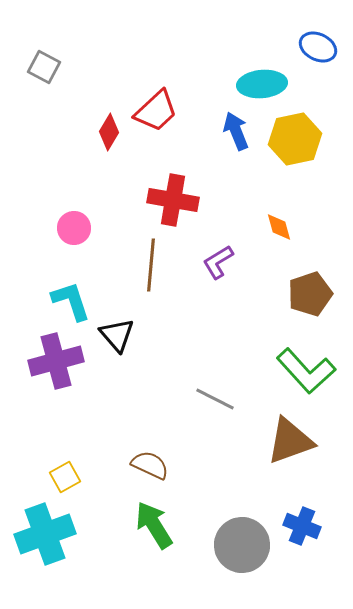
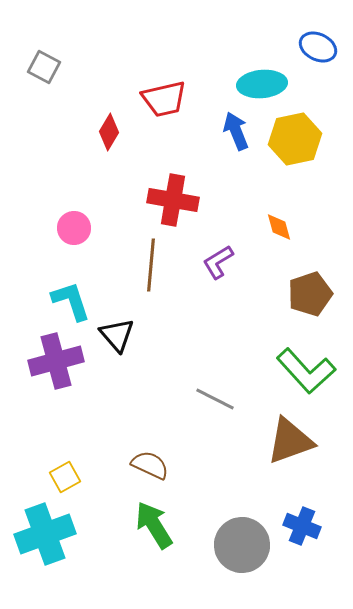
red trapezoid: moved 8 px right, 12 px up; rotated 30 degrees clockwise
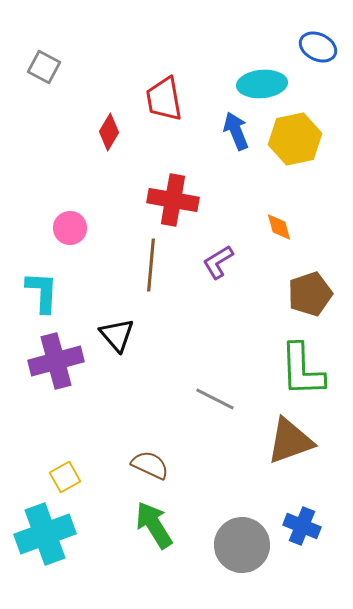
red trapezoid: rotated 93 degrees clockwise
pink circle: moved 4 px left
cyan L-shape: moved 29 px left, 9 px up; rotated 21 degrees clockwise
green L-shape: moved 4 px left, 1 px up; rotated 40 degrees clockwise
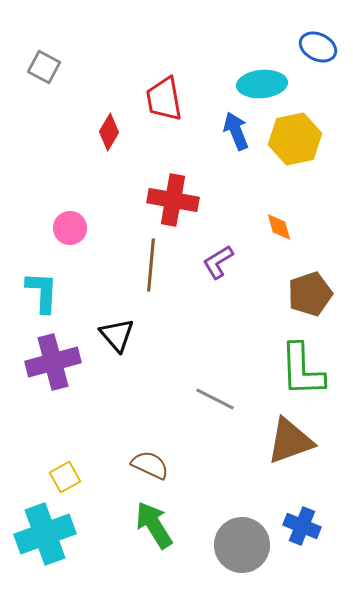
purple cross: moved 3 px left, 1 px down
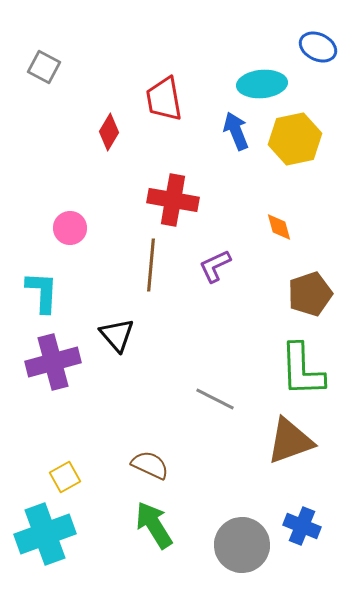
purple L-shape: moved 3 px left, 4 px down; rotated 6 degrees clockwise
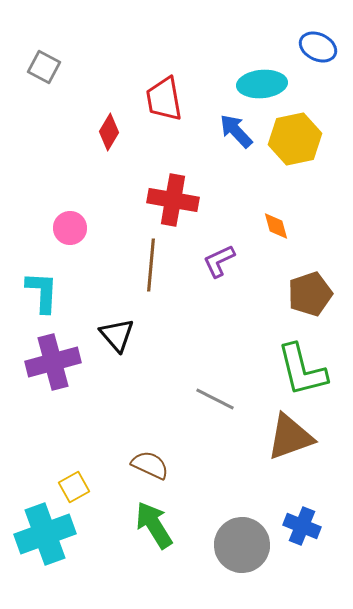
blue arrow: rotated 21 degrees counterclockwise
orange diamond: moved 3 px left, 1 px up
purple L-shape: moved 4 px right, 5 px up
green L-shape: rotated 12 degrees counterclockwise
brown triangle: moved 4 px up
yellow square: moved 9 px right, 10 px down
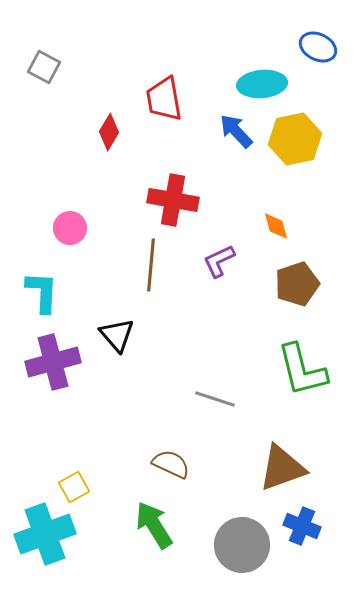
brown pentagon: moved 13 px left, 10 px up
gray line: rotated 9 degrees counterclockwise
brown triangle: moved 8 px left, 31 px down
brown semicircle: moved 21 px right, 1 px up
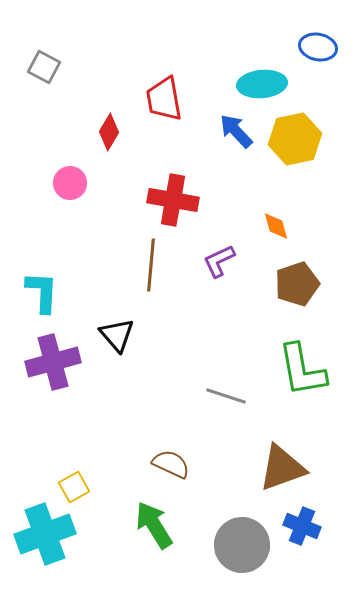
blue ellipse: rotated 15 degrees counterclockwise
pink circle: moved 45 px up
green L-shape: rotated 4 degrees clockwise
gray line: moved 11 px right, 3 px up
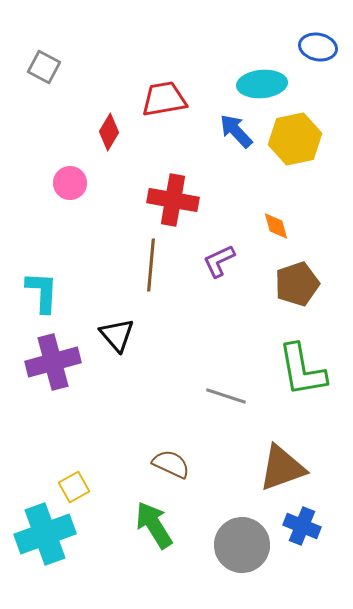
red trapezoid: rotated 90 degrees clockwise
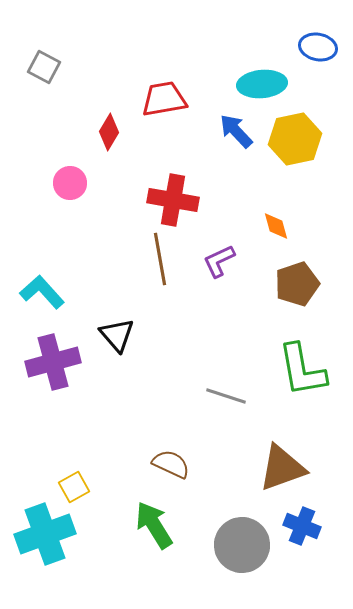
brown line: moved 9 px right, 6 px up; rotated 15 degrees counterclockwise
cyan L-shape: rotated 45 degrees counterclockwise
